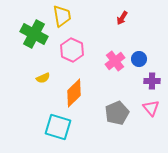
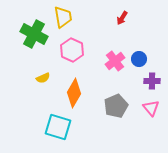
yellow trapezoid: moved 1 px right, 1 px down
orange diamond: rotated 16 degrees counterclockwise
gray pentagon: moved 1 px left, 7 px up
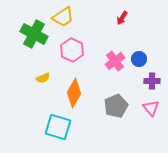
yellow trapezoid: rotated 65 degrees clockwise
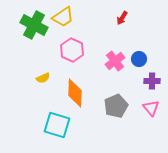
green cross: moved 9 px up
orange diamond: moved 1 px right; rotated 28 degrees counterclockwise
cyan square: moved 1 px left, 2 px up
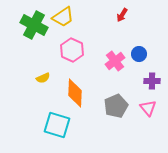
red arrow: moved 3 px up
blue circle: moved 5 px up
pink triangle: moved 3 px left
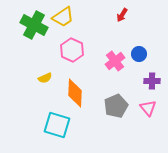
yellow semicircle: moved 2 px right
